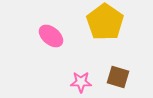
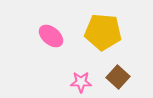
yellow pentagon: moved 2 px left, 10 px down; rotated 30 degrees counterclockwise
brown square: rotated 25 degrees clockwise
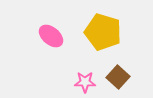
yellow pentagon: rotated 12 degrees clockwise
pink star: moved 4 px right
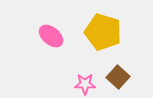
pink star: moved 2 px down
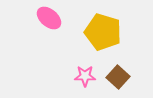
pink ellipse: moved 2 px left, 18 px up
pink star: moved 8 px up
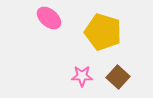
pink star: moved 3 px left
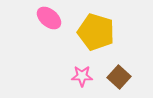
yellow pentagon: moved 7 px left
brown square: moved 1 px right
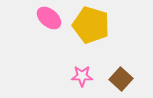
yellow pentagon: moved 5 px left, 7 px up
brown square: moved 2 px right, 2 px down
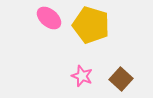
pink star: rotated 20 degrees clockwise
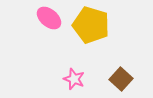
pink star: moved 8 px left, 3 px down
